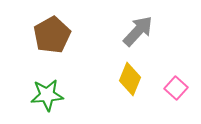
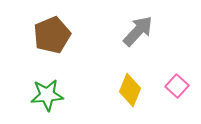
brown pentagon: rotated 6 degrees clockwise
yellow diamond: moved 11 px down
pink square: moved 1 px right, 2 px up
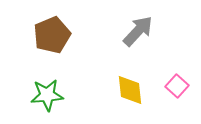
yellow diamond: rotated 28 degrees counterclockwise
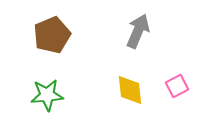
gray arrow: rotated 20 degrees counterclockwise
pink square: rotated 20 degrees clockwise
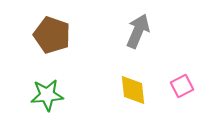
brown pentagon: rotated 30 degrees counterclockwise
pink square: moved 5 px right
yellow diamond: moved 3 px right
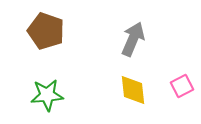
gray arrow: moved 5 px left, 8 px down
brown pentagon: moved 6 px left, 4 px up
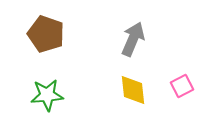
brown pentagon: moved 3 px down
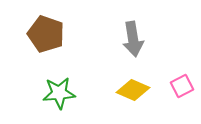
gray arrow: rotated 148 degrees clockwise
yellow diamond: rotated 60 degrees counterclockwise
green star: moved 12 px right, 2 px up
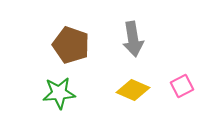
brown pentagon: moved 25 px right, 11 px down
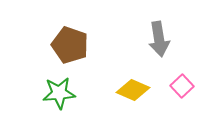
gray arrow: moved 26 px right
brown pentagon: moved 1 px left
pink square: rotated 15 degrees counterclockwise
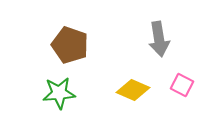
pink square: moved 1 px up; rotated 20 degrees counterclockwise
